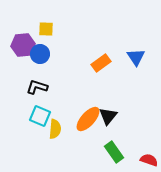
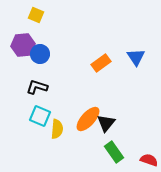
yellow square: moved 10 px left, 14 px up; rotated 21 degrees clockwise
black triangle: moved 2 px left, 7 px down
yellow semicircle: moved 2 px right
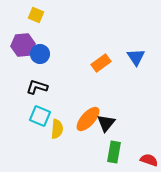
green rectangle: rotated 45 degrees clockwise
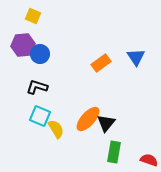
yellow square: moved 3 px left, 1 px down
yellow semicircle: moved 1 px left; rotated 36 degrees counterclockwise
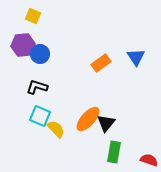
yellow semicircle: rotated 12 degrees counterclockwise
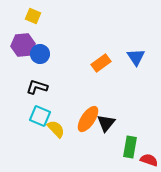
orange ellipse: rotated 8 degrees counterclockwise
green rectangle: moved 16 px right, 5 px up
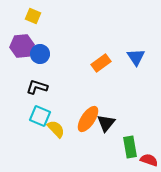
purple hexagon: moved 1 px left, 1 px down
green rectangle: rotated 20 degrees counterclockwise
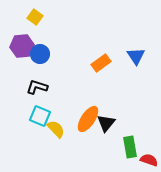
yellow square: moved 2 px right, 1 px down; rotated 14 degrees clockwise
blue triangle: moved 1 px up
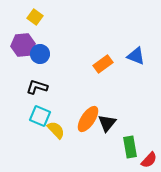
purple hexagon: moved 1 px right, 1 px up
blue triangle: rotated 36 degrees counterclockwise
orange rectangle: moved 2 px right, 1 px down
black triangle: moved 1 px right
yellow semicircle: moved 1 px down
red semicircle: rotated 114 degrees clockwise
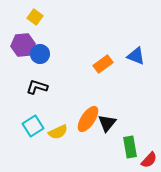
cyan square: moved 7 px left, 10 px down; rotated 35 degrees clockwise
yellow semicircle: moved 2 px right, 2 px down; rotated 108 degrees clockwise
